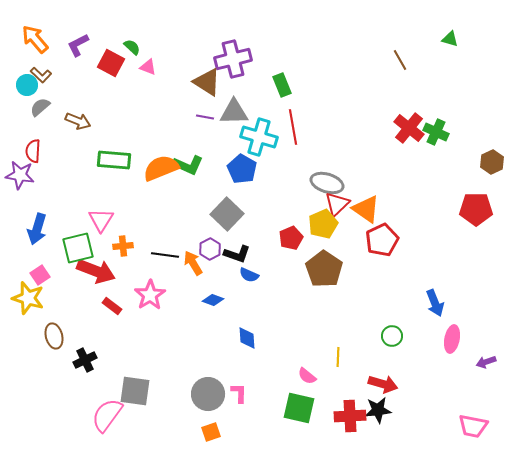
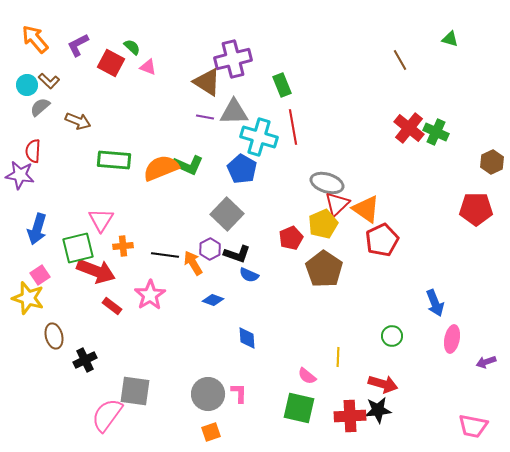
brown L-shape at (41, 75): moved 8 px right, 6 px down
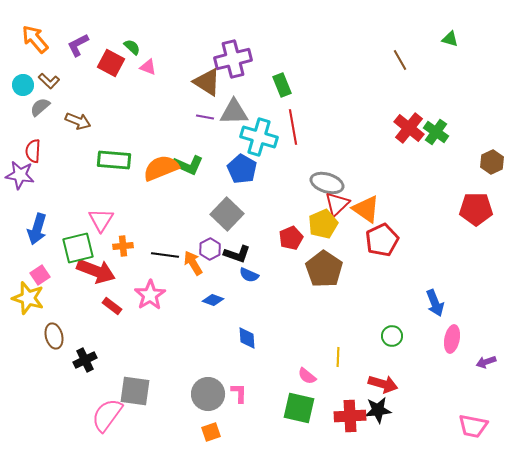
cyan circle at (27, 85): moved 4 px left
green cross at (436, 132): rotated 10 degrees clockwise
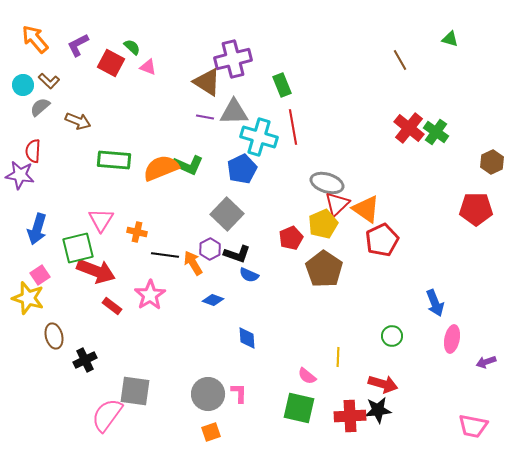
blue pentagon at (242, 169): rotated 16 degrees clockwise
orange cross at (123, 246): moved 14 px right, 14 px up; rotated 18 degrees clockwise
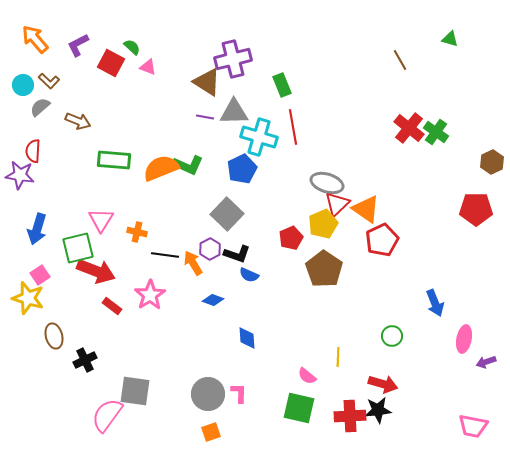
pink ellipse at (452, 339): moved 12 px right
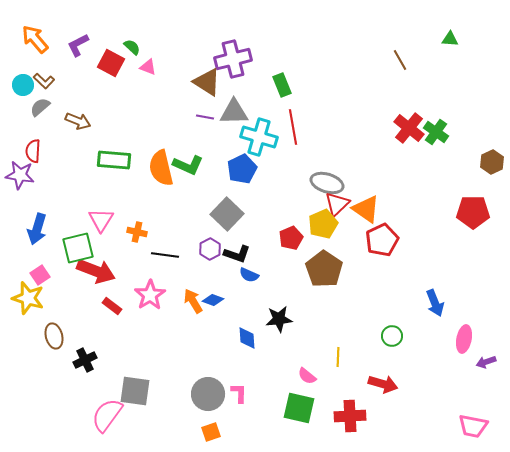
green triangle at (450, 39): rotated 12 degrees counterclockwise
brown L-shape at (49, 81): moved 5 px left
orange semicircle at (161, 168): rotated 81 degrees counterclockwise
red pentagon at (476, 209): moved 3 px left, 3 px down
orange arrow at (193, 263): moved 38 px down
black star at (378, 410): moved 99 px left, 91 px up
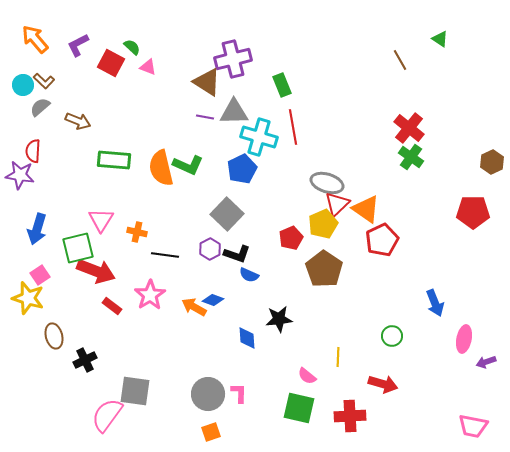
green triangle at (450, 39): moved 10 px left; rotated 30 degrees clockwise
green cross at (436, 132): moved 25 px left, 25 px down
orange arrow at (193, 301): moved 1 px right, 6 px down; rotated 30 degrees counterclockwise
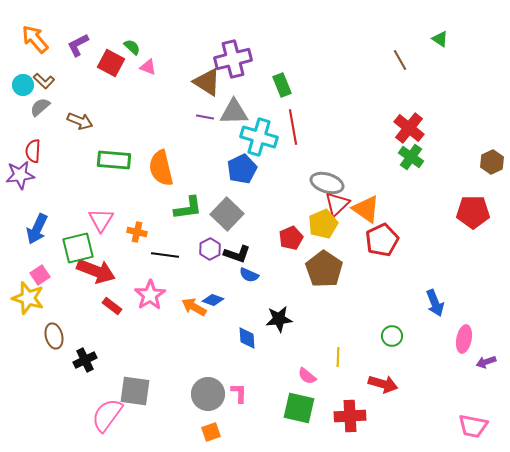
brown arrow at (78, 121): moved 2 px right
green L-shape at (188, 165): moved 43 px down; rotated 32 degrees counterclockwise
purple star at (20, 175): rotated 16 degrees counterclockwise
blue arrow at (37, 229): rotated 8 degrees clockwise
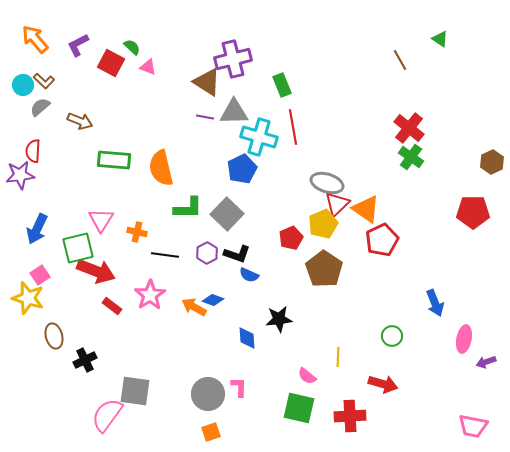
green L-shape at (188, 208): rotated 8 degrees clockwise
purple hexagon at (210, 249): moved 3 px left, 4 px down
pink L-shape at (239, 393): moved 6 px up
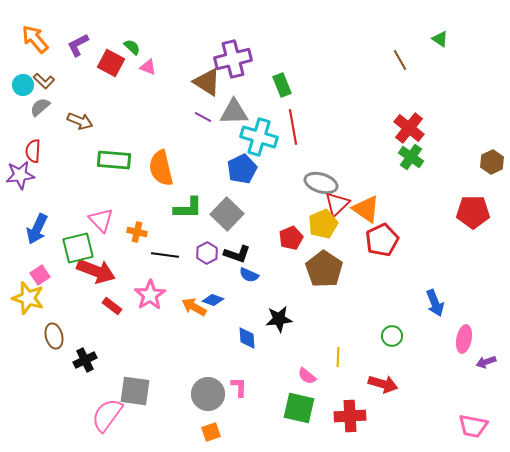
purple line at (205, 117): moved 2 px left; rotated 18 degrees clockwise
gray ellipse at (327, 183): moved 6 px left
pink triangle at (101, 220): rotated 16 degrees counterclockwise
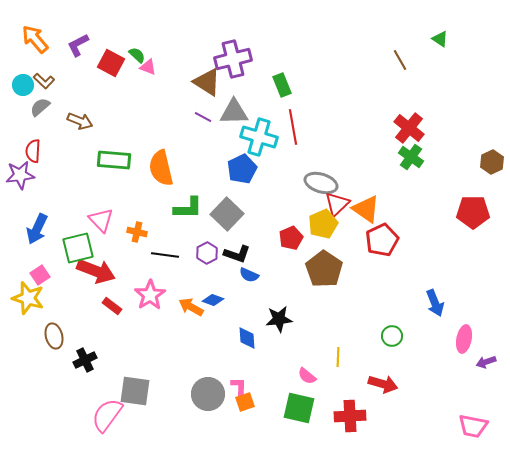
green semicircle at (132, 47): moved 5 px right, 8 px down
orange arrow at (194, 307): moved 3 px left
orange square at (211, 432): moved 34 px right, 30 px up
